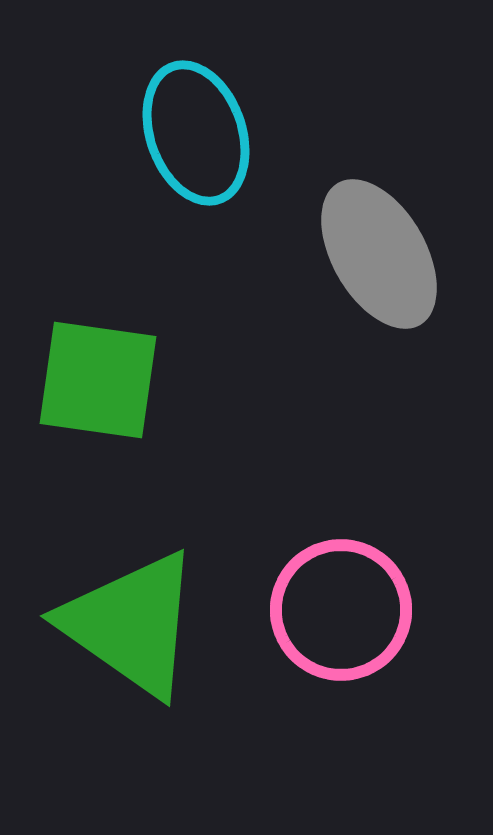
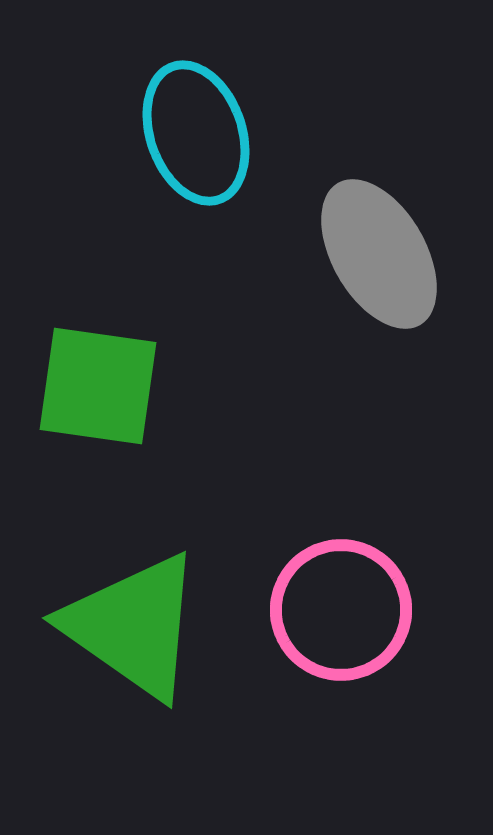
green square: moved 6 px down
green triangle: moved 2 px right, 2 px down
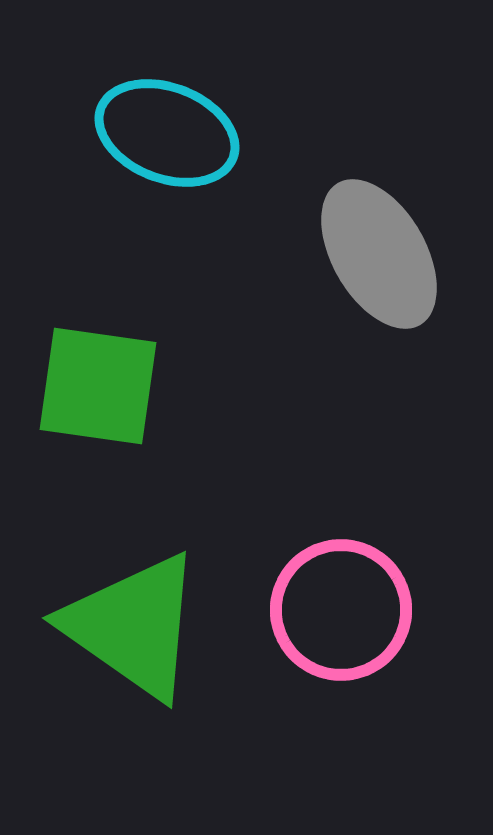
cyan ellipse: moved 29 px left; rotated 50 degrees counterclockwise
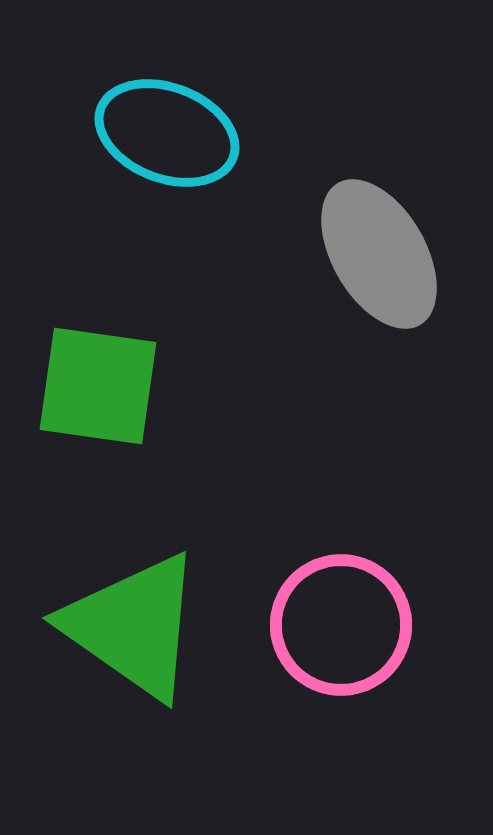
pink circle: moved 15 px down
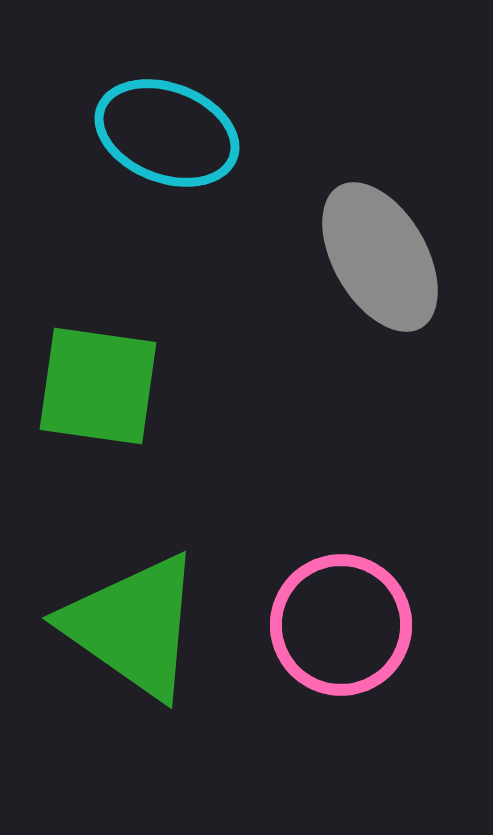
gray ellipse: moved 1 px right, 3 px down
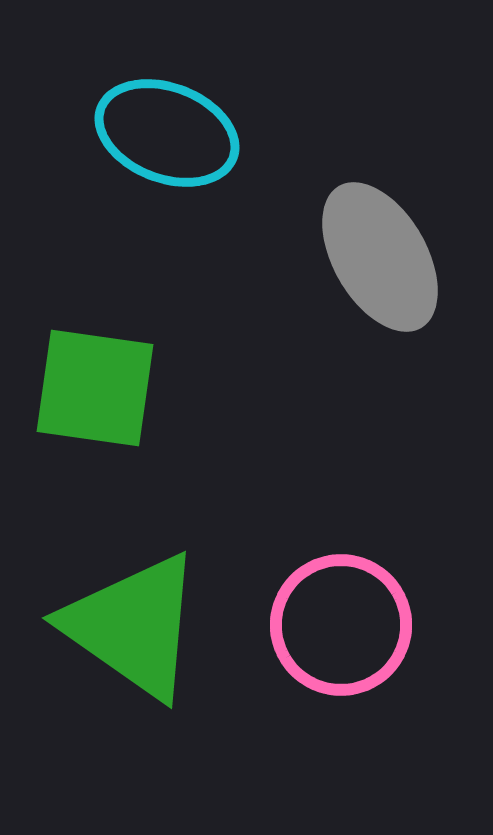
green square: moved 3 px left, 2 px down
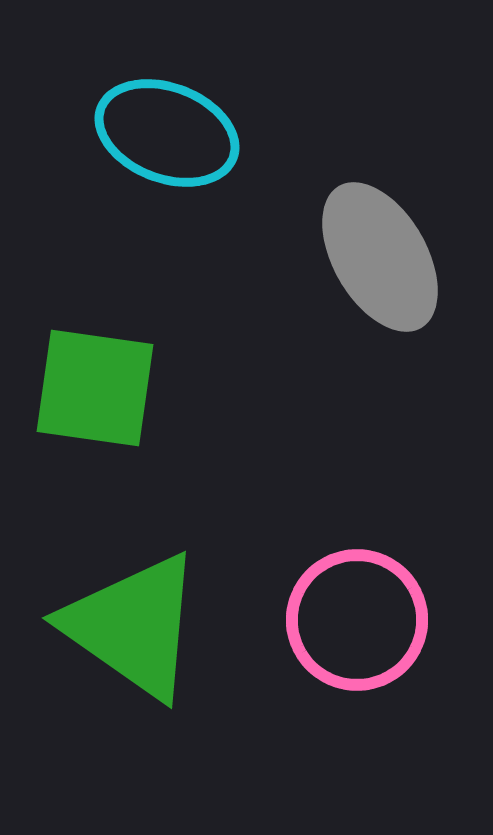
pink circle: moved 16 px right, 5 px up
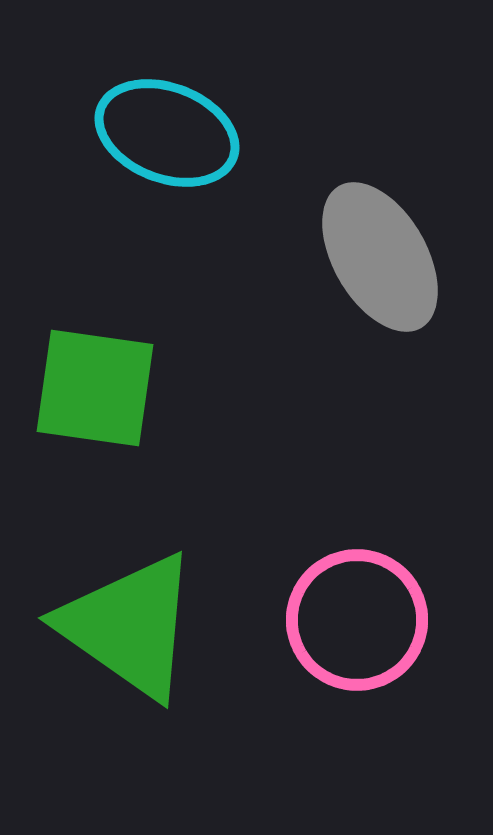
green triangle: moved 4 px left
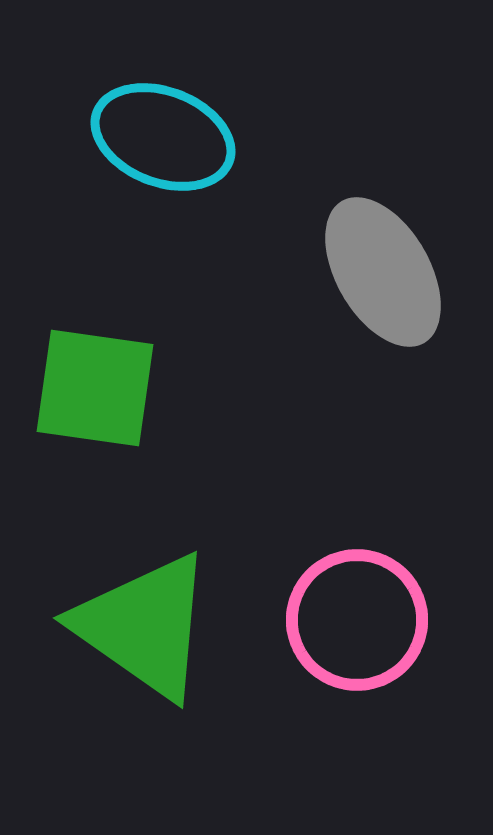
cyan ellipse: moved 4 px left, 4 px down
gray ellipse: moved 3 px right, 15 px down
green triangle: moved 15 px right
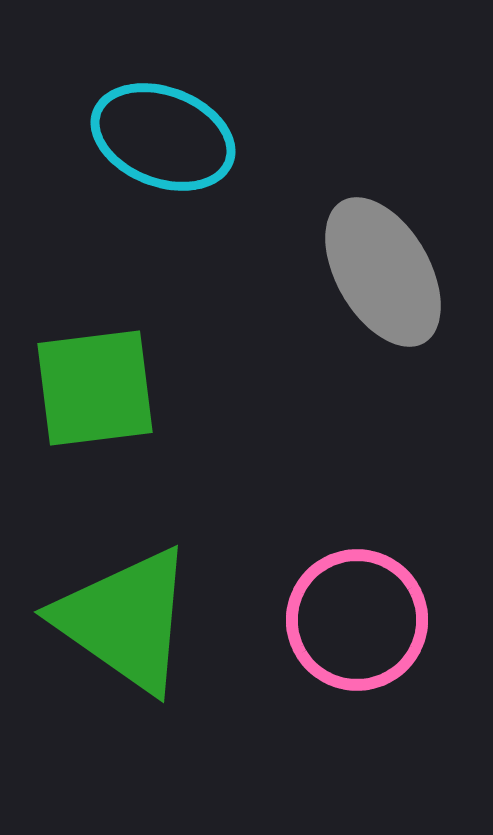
green square: rotated 15 degrees counterclockwise
green triangle: moved 19 px left, 6 px up
